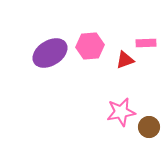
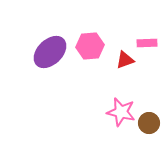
pink rectangle: moved 1 px right
purple ellipse: moved 1 px up; rotated 12 degrees counterclockwise
pink star: rotated 24 degrees clockwise
brown circle: moved 4 px up
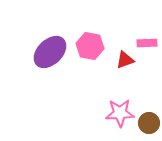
pink hexagon: rotated 16 degrees clockwise
pink star: moved 1 px left, 1 px down; rotated 16 degrees counterclockwise
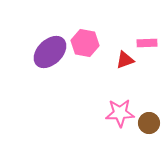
pink hexagon: moved 5 px left, 3 px up
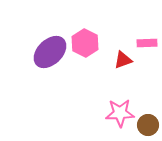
pink hexagon: rotated 16 degrees clockwise
red triangle: moved 2 px left
brown circle: moved 1 px left, 2 px down
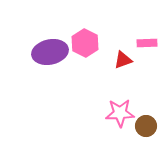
purple ellipse: rotated 32 degrees clockwise
brown circle: moved 2 px left, 1 px down
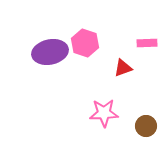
pink hexagon: rotated 8 degrees counterclockwise
red triangle: moved 8 px down
pink star: moved 16 px left
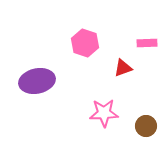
purple ellipse: moved 13 px left, 29 px down
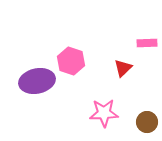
pink hexagon: moved 14 px left, 18 px down
red triangle: rotated 24 degrees counterclockwise
brown circle: moved 1 px right, 4 px up
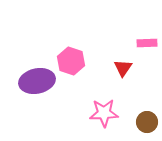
red triangle: rotated 12 degrees counterclockwise
